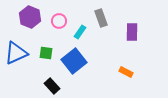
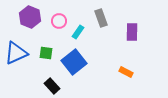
cyan rectangle: moved 2 px left
blue square: moved 1 px down
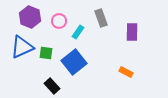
blue triangle: moved 6 px right, 6 px up
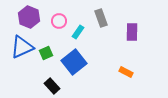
purple hexagon: moved 1 px left
green square: rotated 32 degrees counterclockwise
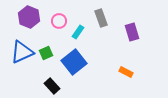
purple rectangle: rotated 18 degrees counterclockwise
blue triangle: moved 5 px down
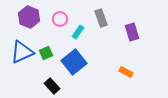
pink circle: moved 1 px right, 2 px up
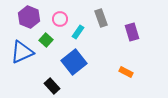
green square: moved 13 px up; rotated 24 degrees counterclockwise
